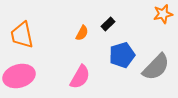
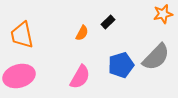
black rectangle: moved 2 px up
blue pentagon: moved 1 px left, 10 px down
gray semicircle: moved 10 px up
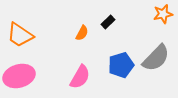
orange trapezoid: moved 2 px left; rotated 44 degrees counterclockwise
gray semicircle: moved 1 px down
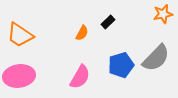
pink ellipse: rotated 8 degrees clockwise
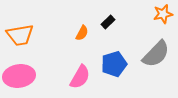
orange trapezoid: rotated 44 degrees counterclockwise
gray semicircle: moved 4 px up
blue pentagon: moved 7 px left, 1 px up
